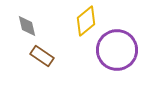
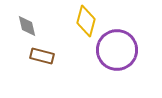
yellow diamond: rotated 36 degrees counterclockwise
brown rectangle: rotated 20 degrees counterclockwise
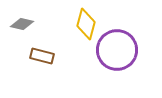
yellow diamond: moved 3 px down
gray diamond: moved 5 px left, 2 px up; rotated 65 degrees counterclockwise
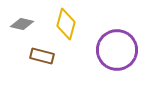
yellow diamond: moved 20 px left
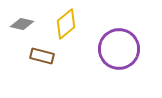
yellow diamond: rotated 36 degrees clockwise
purple circle: moved 2 px right, 1 px up
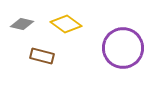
yellow diamond: rotated 76 degrees clockwise
purple circle: moved 4 px right, 1 px up
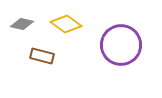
purple circle: moved 2 px left, 3 px up
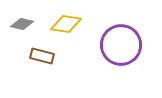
yellow diamond: rotated 28 degrees counterclockwise
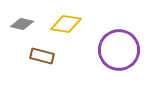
purple circle: moved 2 px left, 5 px down
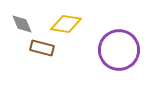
gray diamond: rotated 55 degrees clockwise
brown rectangle: moved 8 px up
